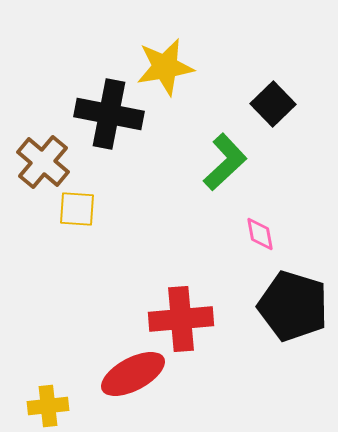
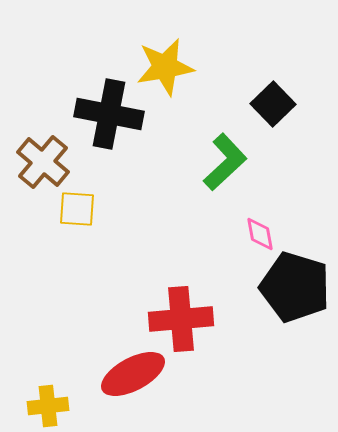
black pentagon: moved 2 px right, 19 px up
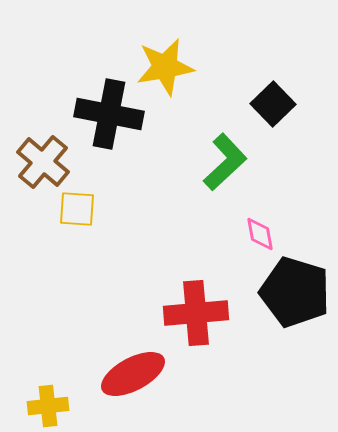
black pentagon: moved 5 px down
red cross: moved 15 px right, 6 px up
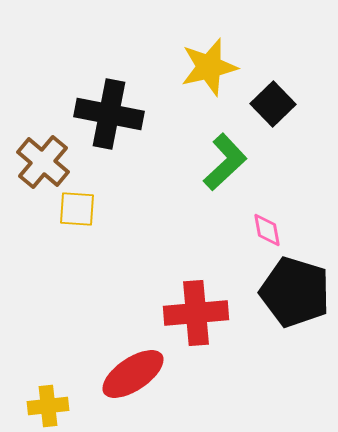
yellow star: moved 44 px right; rotated 4 degrees counterclockwise
pink diamond: moved 7 px right, 4 px up
red ellipse: rotated 6 degrees counterclockwise
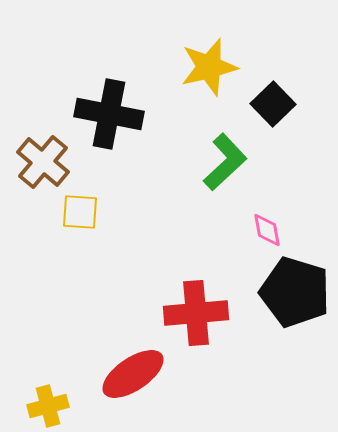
yellow square: moved 3 px right, 3 px down
yellow cross: rotated 9 degrees counterclockwise
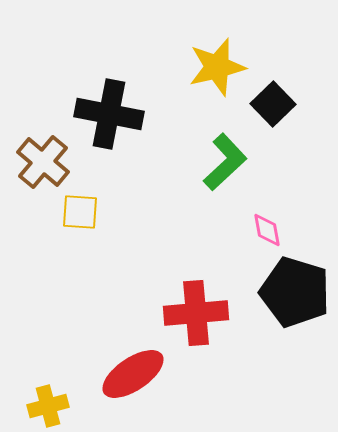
yellow star: moved 8 px right
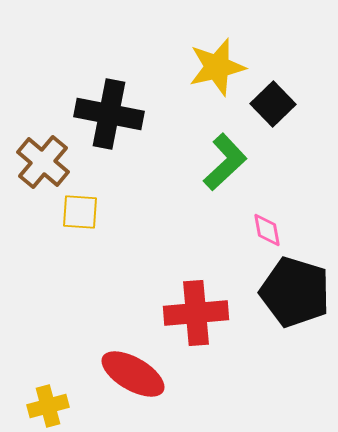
red ellipse: rotated 64 degrees clockwise
